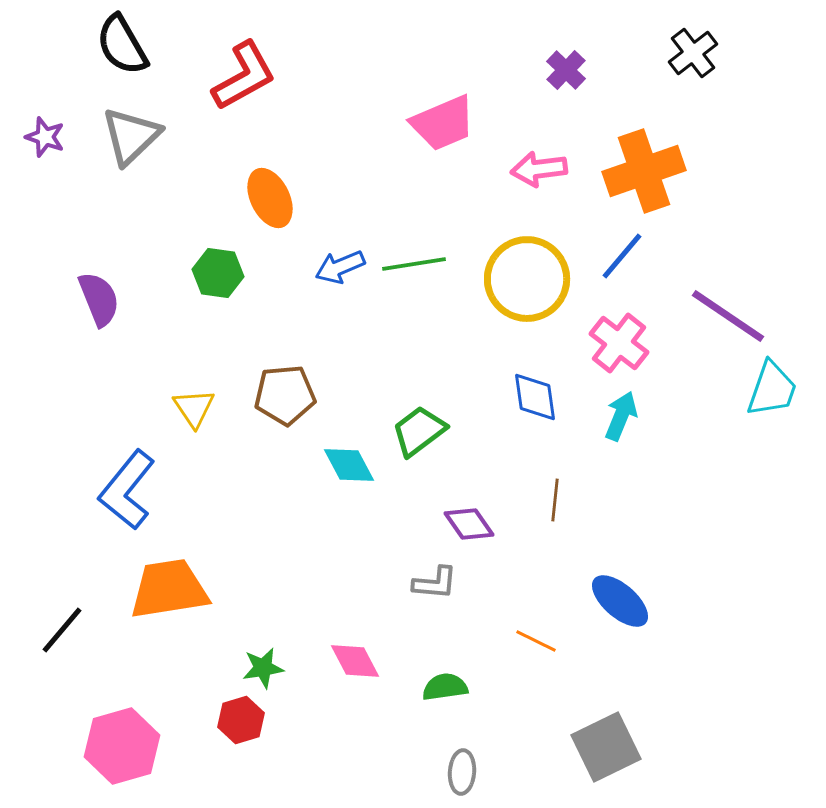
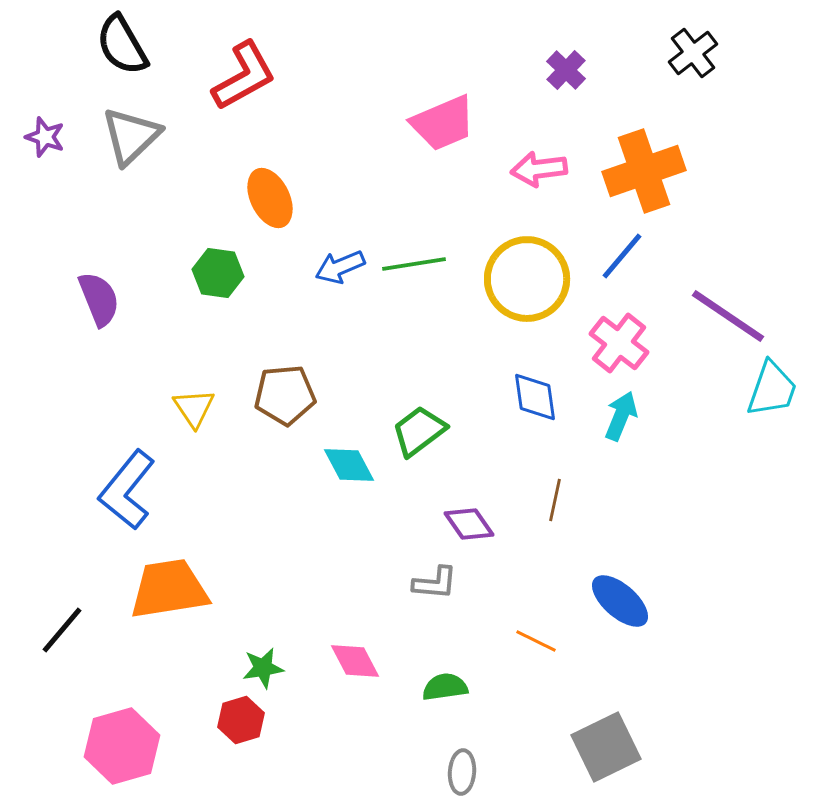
brown line: rotated 6 degrees clockwise
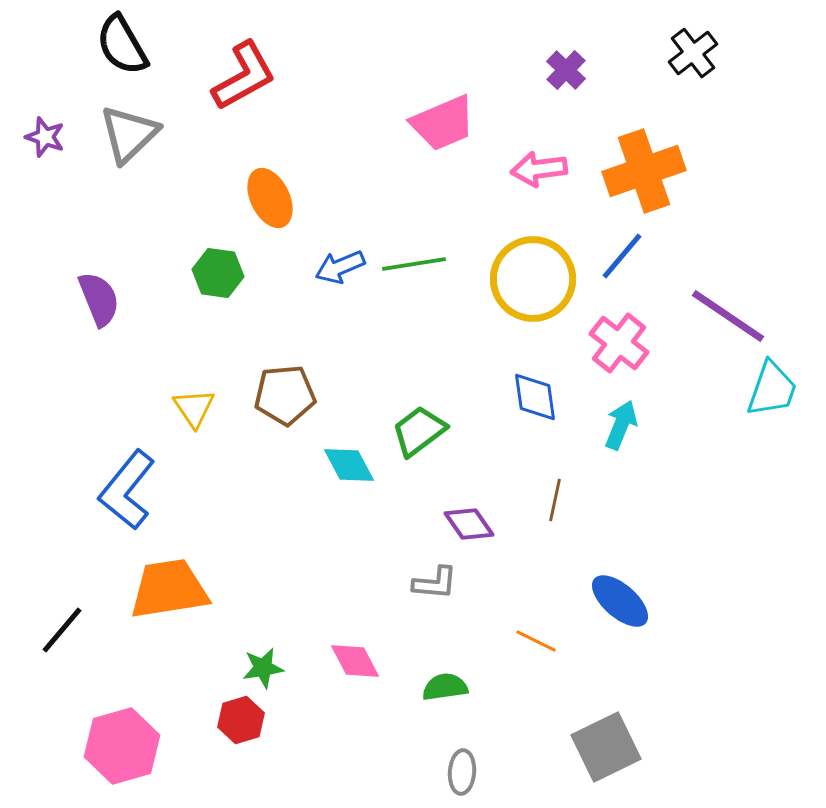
gray triangle: moved 2 px left, 2 px up
yellow circle: moved 6 px right
cyan arrow: moved 9 px down
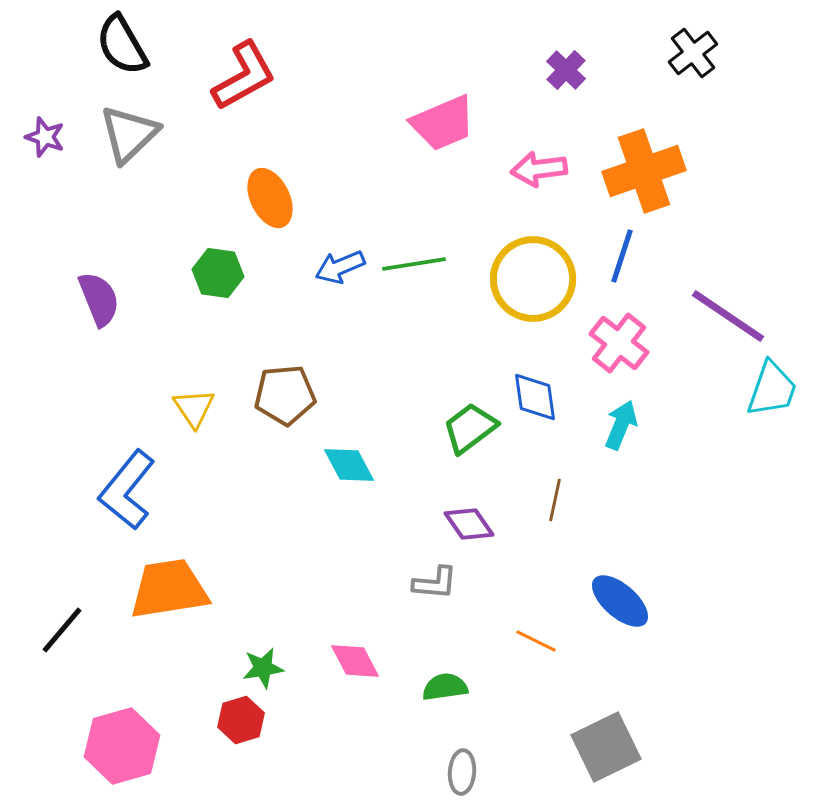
blue line: rotated 22 degrees counterclockwise
green trapezoid: moved 51 px right, 3 px up
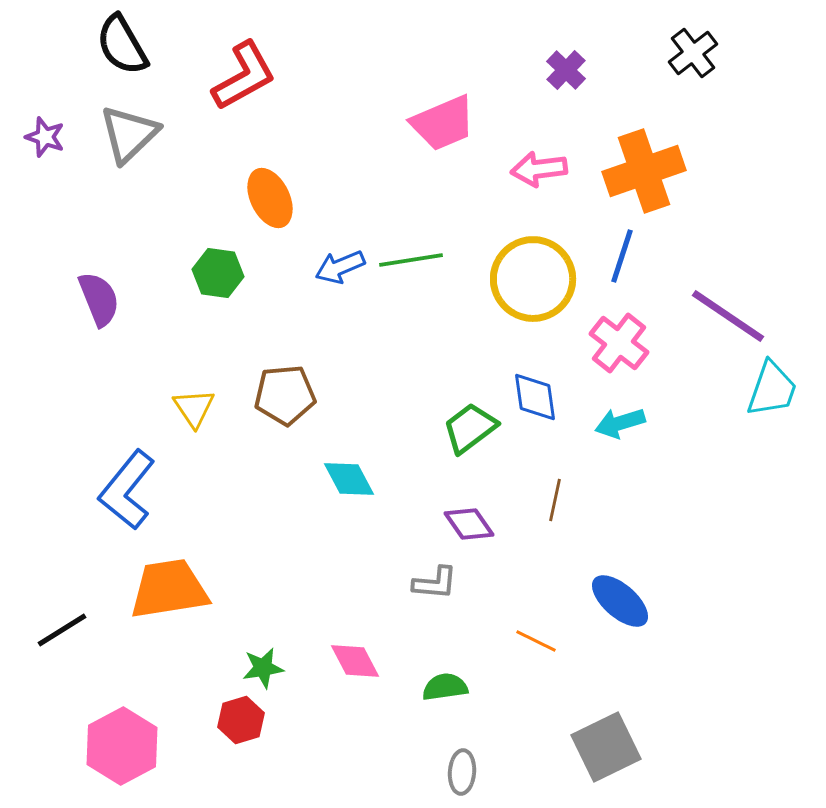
green line: moved 3 px left, 4 px up
cyan arrow: moved 1 px left, 2 px up; rotated 129 degrees counterclockwise
cyan diamond: moved 14 px down
black line: rotated 18 degrees clockwise
pink hexagon: rotated 12 degrees counterclockwise
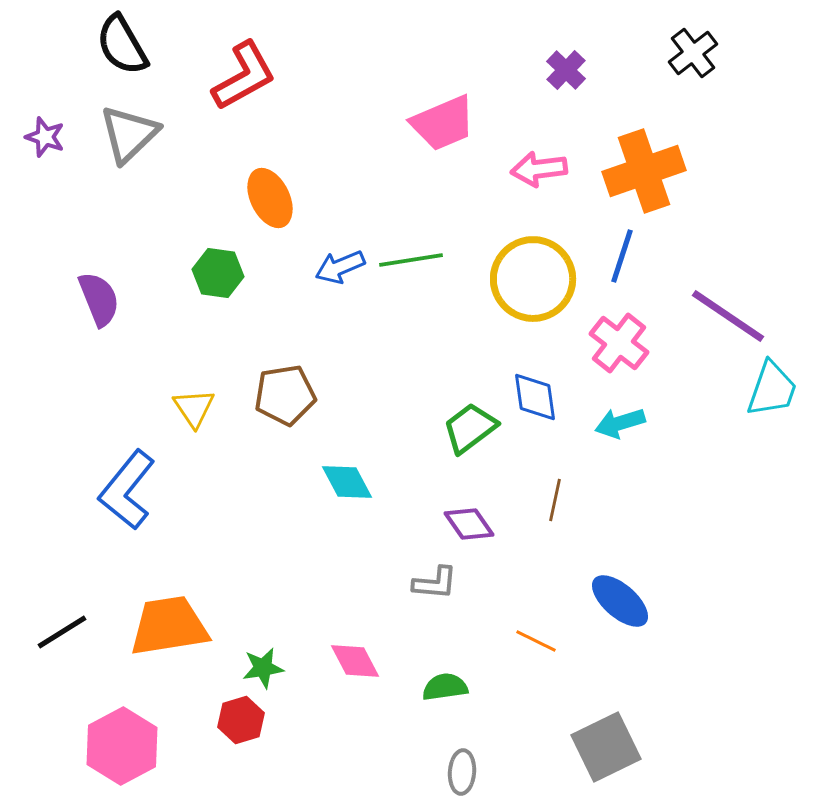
brown pentagon: rotated 4 degrees counterclockwise
cyan diamond: moved 2 px left, 3 px down
orange trapezoid: moved 37 px down
black line: moved 2 px down
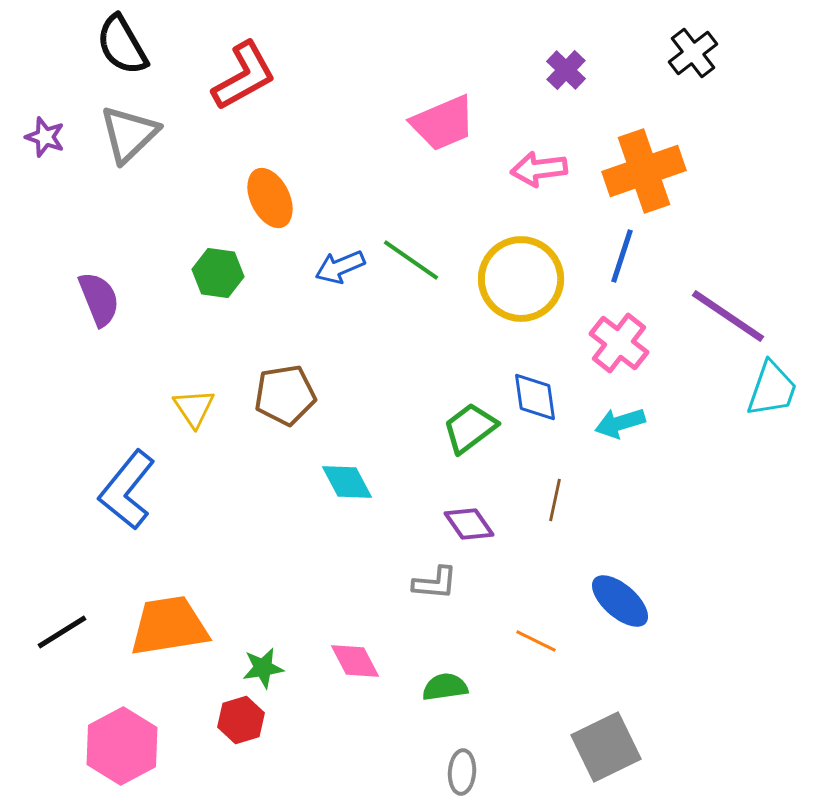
green line: rotated 44 degrees clockwise
yellow circle: moved 12 px left
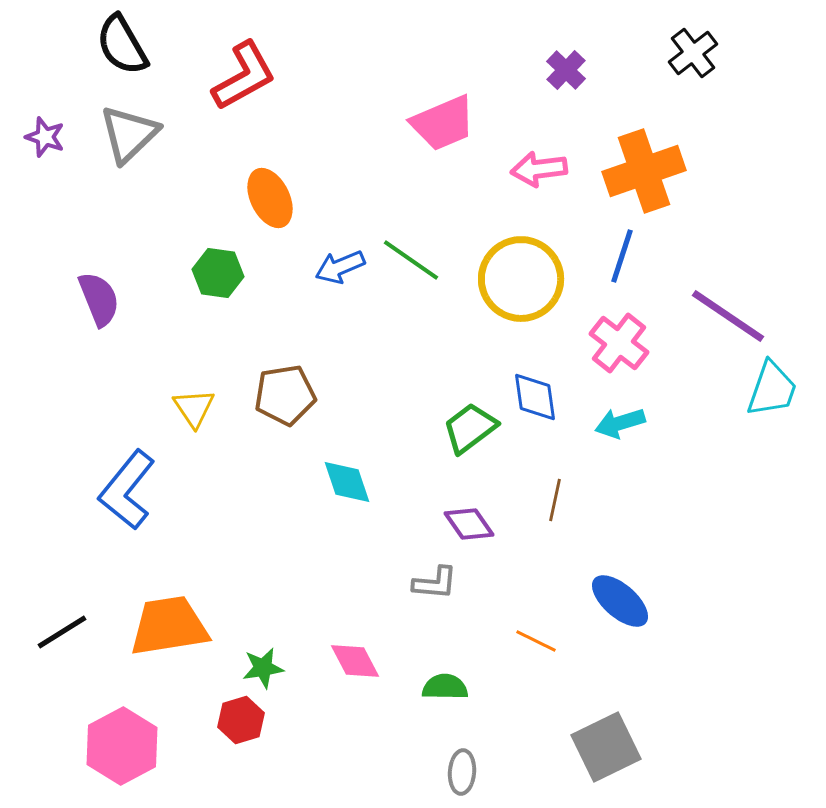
cyan diamond: rotated 10 degrees clockwise
green semicircle: rotated 9 degrees clockwise
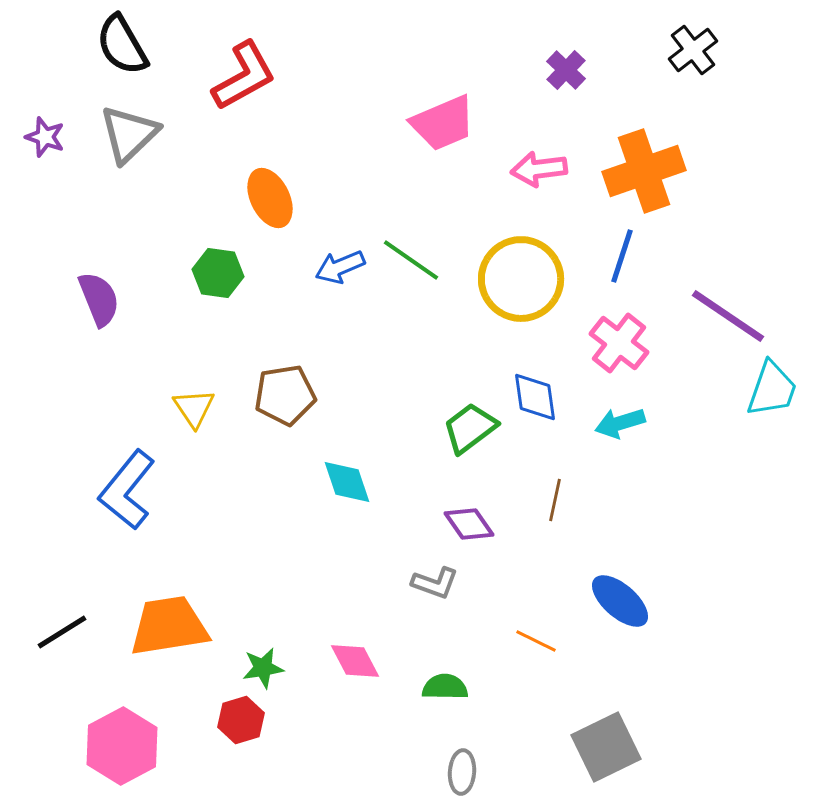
black cross: moved 3 px up
gray L-shape: rotated 15 degrees clockwise
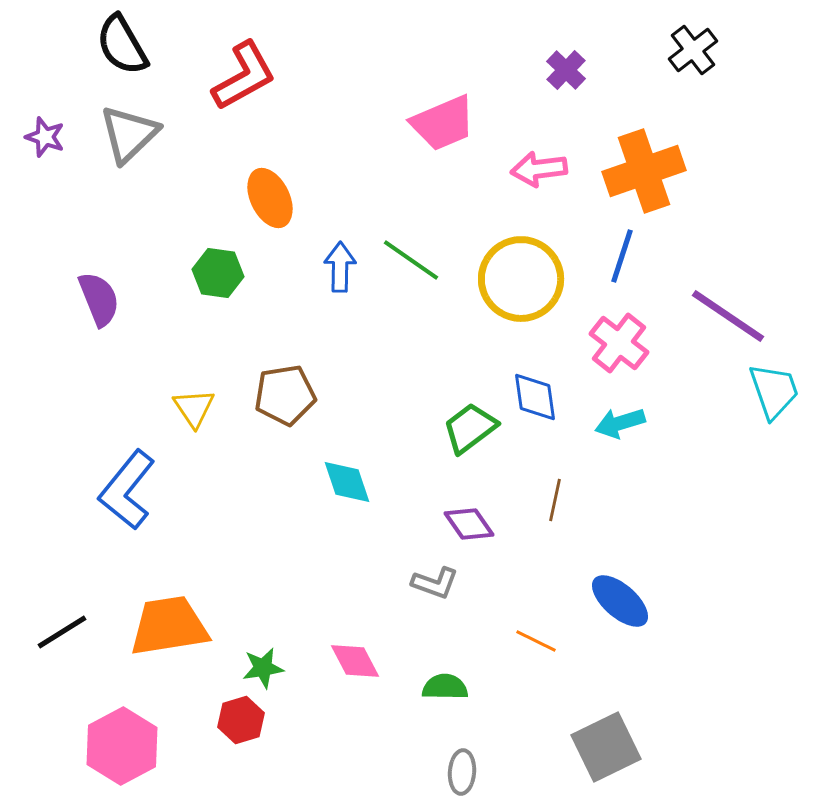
blue arrow: rotated 114 degrees clockwise
cyan trapezoid: moved 2 px right, 2 px down; rotated 38 degrees counterclockwise
